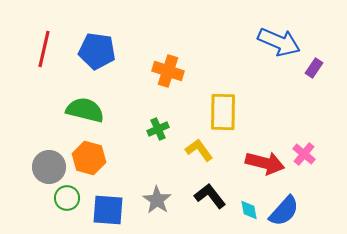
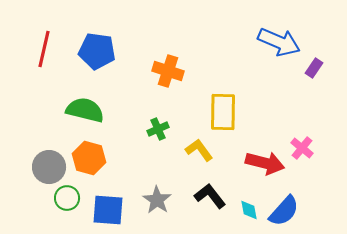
pink cross: moved 2 px left, 6 px up
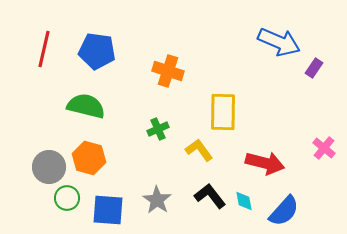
green semicircle: moved 1 px right, 4 px up
pink cross: moved 22 px right
cyan diamond: moved 5 px left, 9 px up
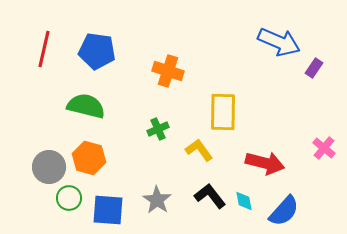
green circle: moved 2 px right
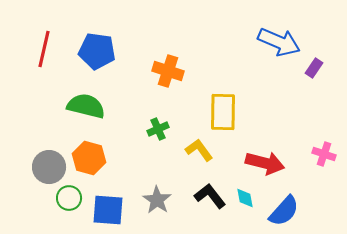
pink cross: moved 6 px down; rotated 20 degrees counterclockwise
cyan diamond: moved 1 px right, 3 px up
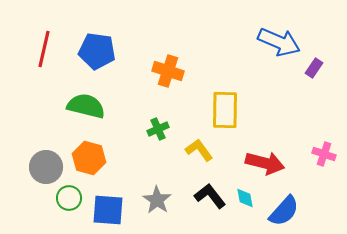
yellow rectangle: moved 2 px right, 2 px up
gray circle: moved 3 px left
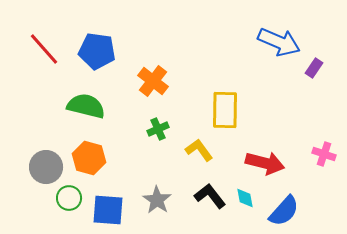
red line: rotated 54 degrees counterclockwise
orange cross: moved 15 px left, 10 px down; rotated 20 degrees clockwise
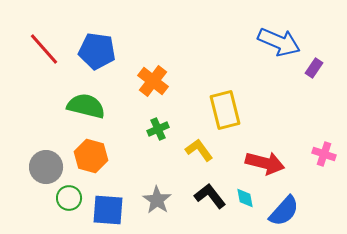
yellow rectangle: rotated 15 degrees counterclockwise
orange hexagon: moved 2 px right, 2 px up
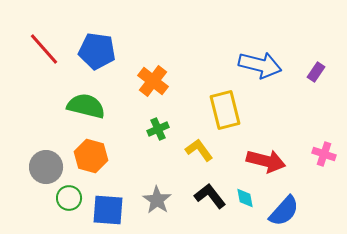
blue arrow: moved 19 px left, 23 px down; rotated 9 degrees counterclockwise
purple rectangle: moved 2 px right, 4 px down
red arrow: moved 1 px right, 2 px up
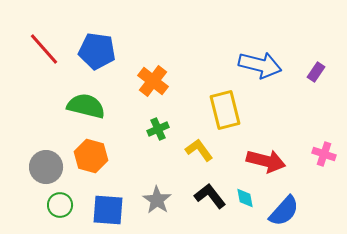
green circle: moved 9 px left, 7 px down
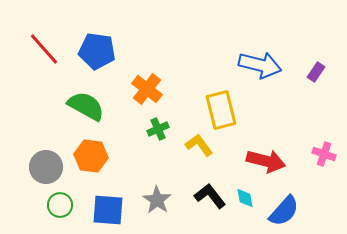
orange cross: moved 6 px left, 8 px down
green semicircle: rotated 15 degrees clockwise
yellow rectangle: moved 4 px left
yellow L-shape: moved 5 px up
orange hexagon: rotated 8 degrees counterclockwise
